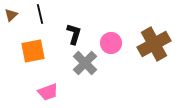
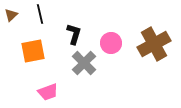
gray cross: moved 1 px left
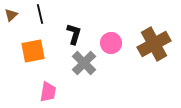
pink trapezoid: rotated 60 degrees counterclockwise
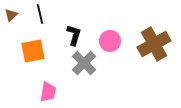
black L-shape: moved 1 px down
pink circle: moved 1 px left, 2 px up
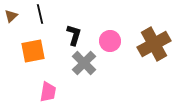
brown triangle: moved 1 px down
